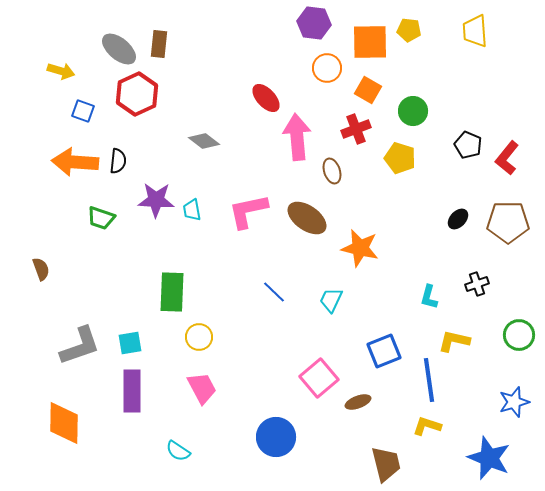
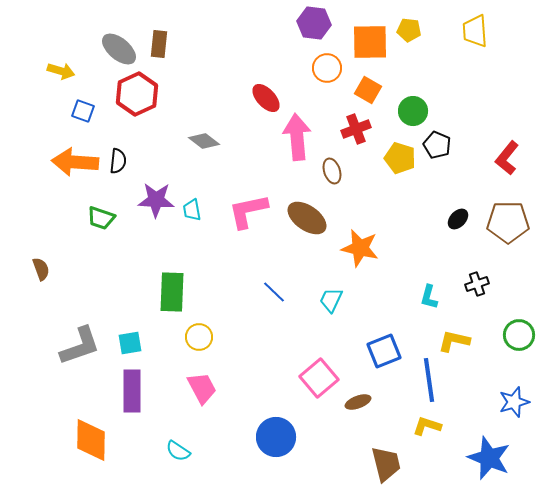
black pentagon at (468, 145): moved 31 px left
orange diamond at (64, 423): moved 27 px right, 17 px down
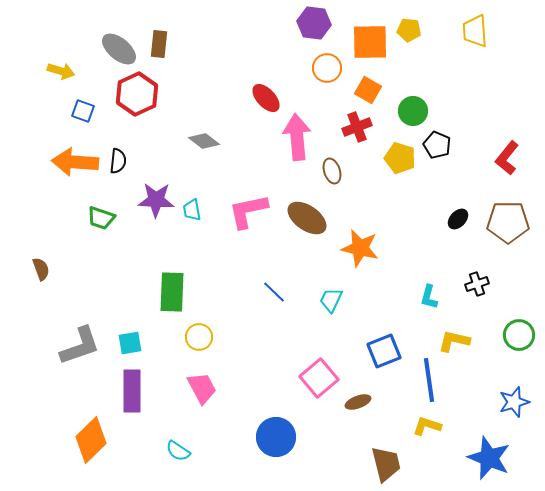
red cross at (356, 129): moved 1 px right, 2 px up
orange diamond at (91, 440): rotated 45 degrees clockwise
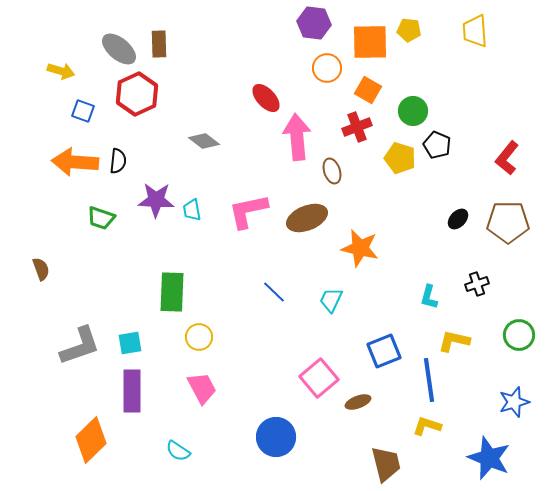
brown rectangle at (159, 44): rotated 8 degrees counterclockwise
brown ellipse at (307, 218): rotated 57 degrees counterclockwise
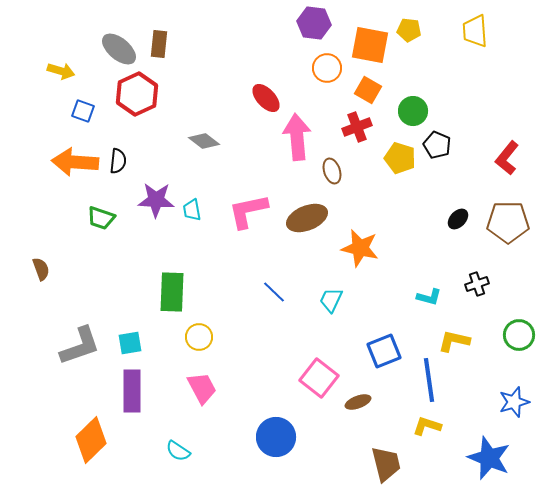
orange square at (370, 42): moved 3 px down; rotated 12 degrees clockwise
brown rectangle at (159, 44): rotated 8 degrees clockwise
cyan L-shape at (429, 297): rotated 90 degrees counterclockwise
pink square at (319, 378): rotated 12 degrees counterclockwise
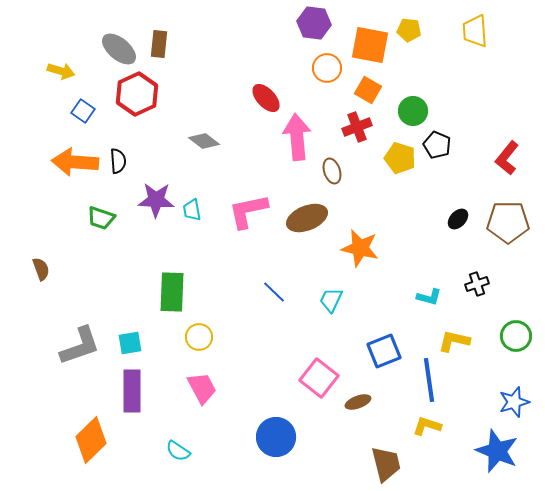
blue square at (83, 111): rotated 15 degrees clockwise
black semicircle at (118, 161): rotated 10 degrees counterclockwise
green circle at (519, 335): moved 3 px left, 1 px down
blue star at (489, 458): moved 8 px right, 7 px up
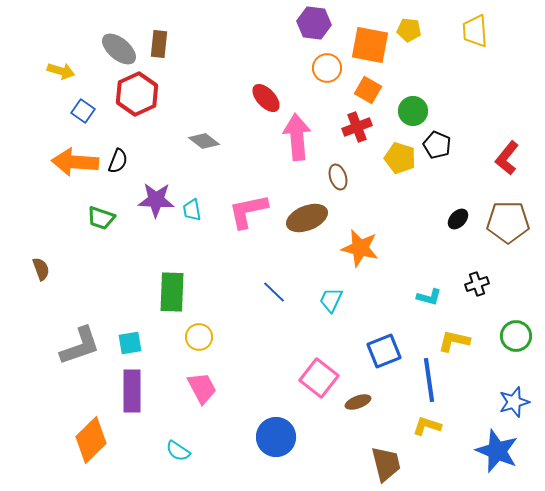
black semicircle at (118, 161): rotated 25 degrees clockwise
brown ellipse at (332, 171): moved 6 px right, 6 px down
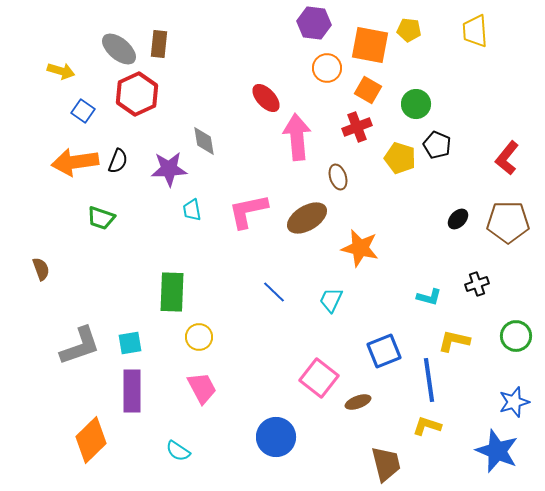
green circle at (413, 111): moved 3 px right, 7 px up
gray diamond at (204, 141): rotated 44 degrees clockwise
orange arrow at (75, 162): rotated 12 degrees counterclockwise
purple star at (156, 200): moved 13 px right, 31 px up; rotated 6 degrees counterclockwise
brown ellipse at (307, 218): rotated 9 degrees counterclockwise
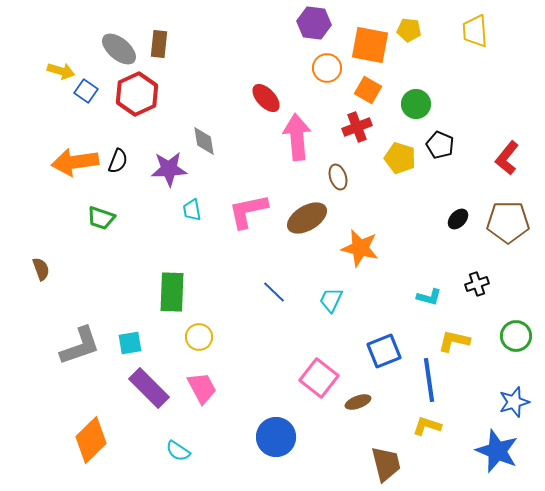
blue square at (83, 111): moved 3 px right, 20 px up
black pentagon at (437, 145): moved 3 px right
purple rectangle at (132, 391): moved 17 px right, 3 px up; rotated 45 degrees counterclockwise
